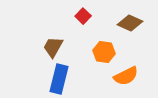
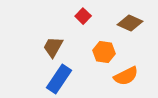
blue rectangle: rotated 20 degrees clockwise
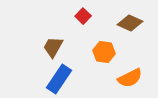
orange semicircle: moved 4 px right, 2 px down
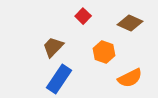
brown trapezoid: rotated 15 degrees clockwise
orange hexagon: rotated 10 degrees clockwise
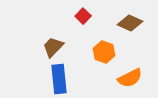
blue rectangle: rotated 40 degrees counterclockwise
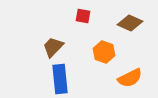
red square: rotated 35 degrees counterclockwise
blue rectangle: moved 1 px right
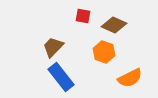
brown diamond: moved 16 px left, 2 px down
blue rectangle: moved 1 px right, 2 px up; rotated 32 degrees counterclockwise
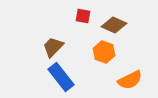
orange semicircle: moved 2 px down
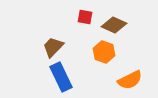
red square: moved 2 px right, 1 px down
blue rectangle: rotated 12 degrees clockwise
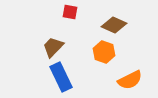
red square: moved 15 px left, 5 px up
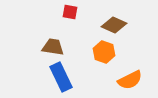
brown trapezoid: rotated 55 degrees clockwise
